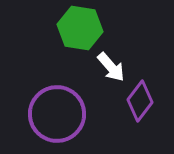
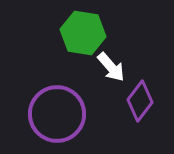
green hexagon: moved 3 px right, 5 px down
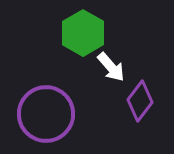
green hexagon: rotated 21 degrees clockwise
purple circle: moved 11 px left
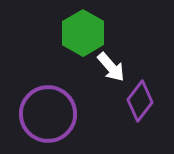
purple circle: moved 2 px right
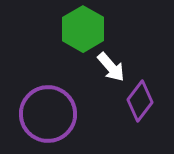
green hexagon: moved 4 px up
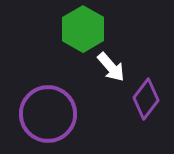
purple diamond: moved 6 px right, 2 px up
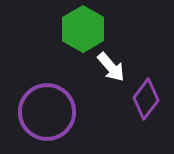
purple circle: moved 1 px left, 2 px up
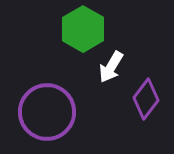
white arrow: rotated 72 degrees clockwise
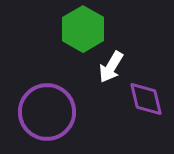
purple diamond: rotated 51 degrees counterclockwise
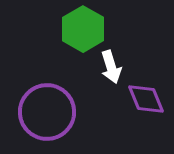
white arrow: rotated 48 degrees counterclockwise
purple diamond: rotated 9 degrees counterclockwise
